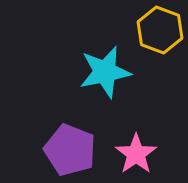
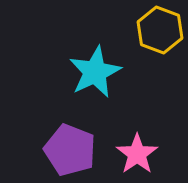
cyan star: moved 10 px left; rotated 14 degrees counterclockwise
pink star: moved 1 px right
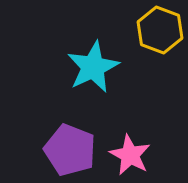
cyan star: moved 2 px left, 5 px up
pink star: moved 7 px left, 1 px down; rotated 9 degrees counterclockwise
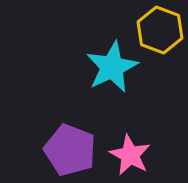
cyan star: moved 19 px right
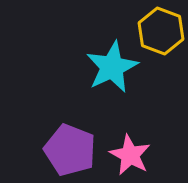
yellow hexagon: moved 1 px right, 1 px down
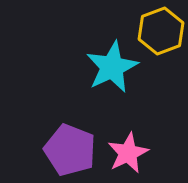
yellow hexagon: rotated 18 degrees clockwise
pink star: moved 2 px left, 2 px up; rotated 18 degrees clockwise
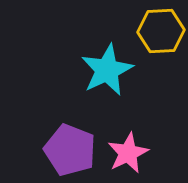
yellow hexagon: rotated 18 degrees clockwise
cyan star: moved 5 px left, 3 px down
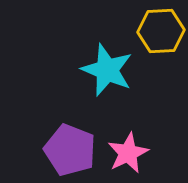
cyan star: rotated 24 degrees counterclockwise
